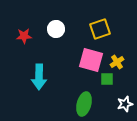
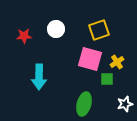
yellow square: moved 1 px left, 1 px down
pink square: moved 1 px left, 1 px up
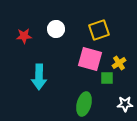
yellow cross: moved 2 px right, 1 px down
green square: moved 1 px up
white star: rotated 14 degrees clockwise
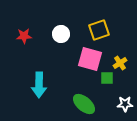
white circle: moved 5 px right, 5 px down
yellow cross: moved 1 px right
cyan arrow: moved 8 px down
green ellipse: rotated 65 degrees counterclockwise
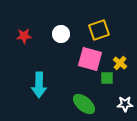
yellow cross: rotated 16 degrees counterclockwise
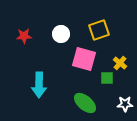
pink square: moved 6 px left
green ellipse: moved 1 px right, 1 px up
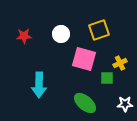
yellow cross: rotated 24 degrees clockwise
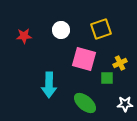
yellow square: moved 2 px right, 1 px up
white circle: moved 4 px up
cyan arrow: moved 10 px right
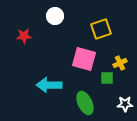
white circle: moved 6 px left, 14 px up
cyan arrow: rotated 90 degrees clockwise
green ellipse: rotated 25 degrees clockwise
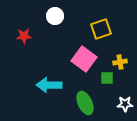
pink square: rotated 20 degrees clockwise
yellow cross: moved 1 px up; rotated 16 degrees clockwise
